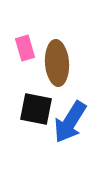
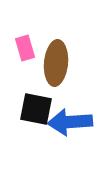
brown ellipse: moved 1 px left; rotated 9 degrees clockwise
blue arrow: rotated 54 degrees clockwise
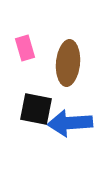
brown ellipse: moved 12 px right
blue arrow: moved 1 px down
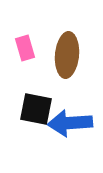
brown ellipse: moved 1 px left, 8 px up
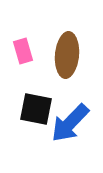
pink rectangle: moved 2 px left, 3 px down
blue arrow: rotated 42 degrees counterclockwise
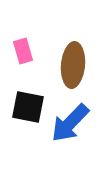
brown ellipse: moved 6 px right, 10 px down
black square: moved 8 px left, 2 px up
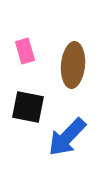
pink rectangle: moved 2 px right
blue arrow: moved 3 px left, 14 px down
